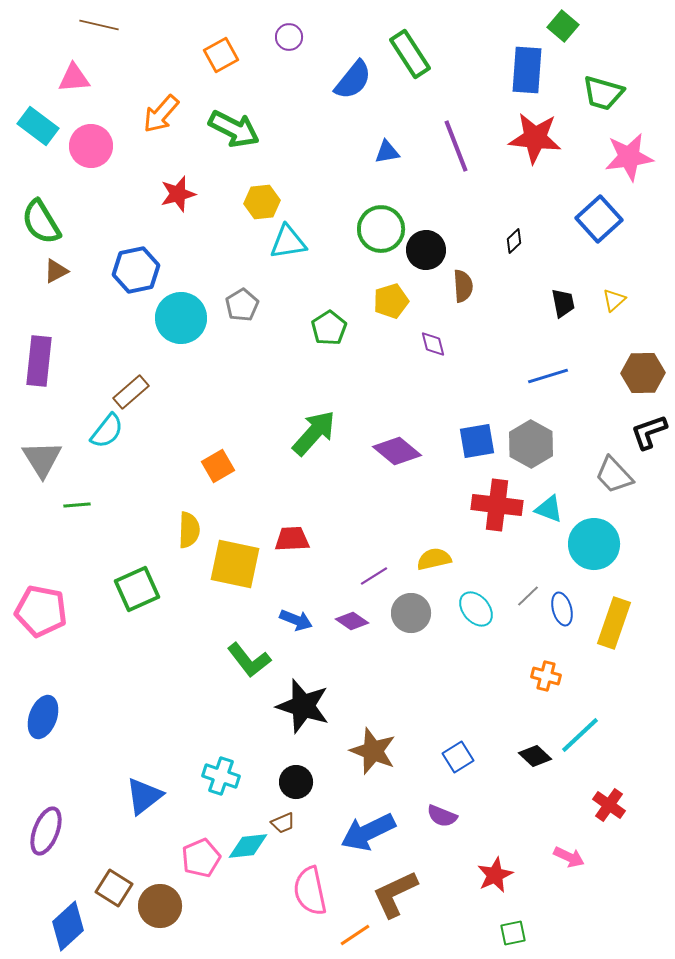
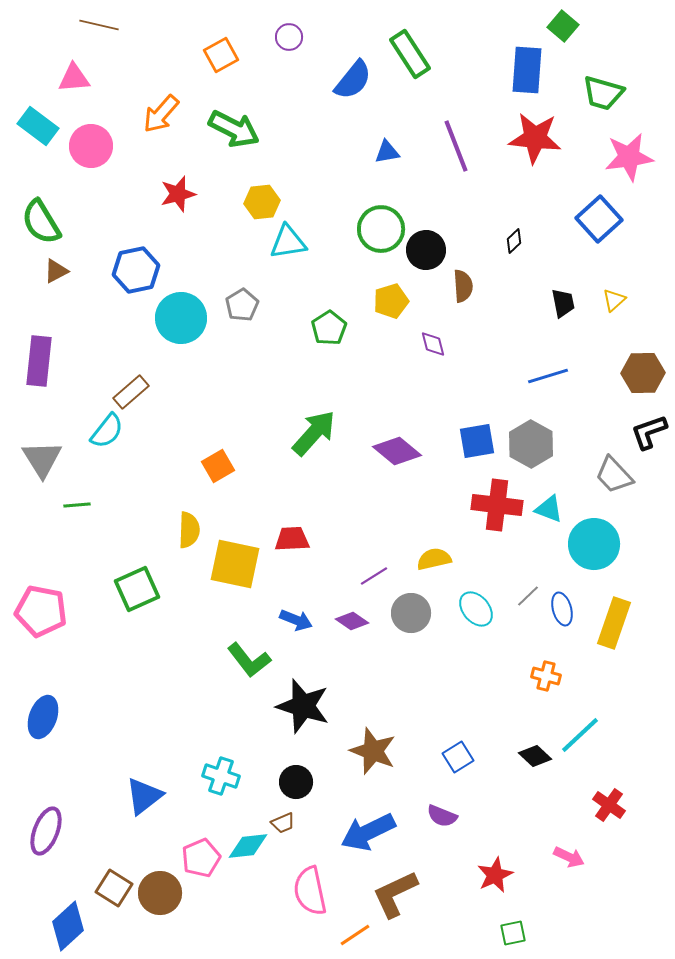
brown circle at (160, 906): moved 13 px up
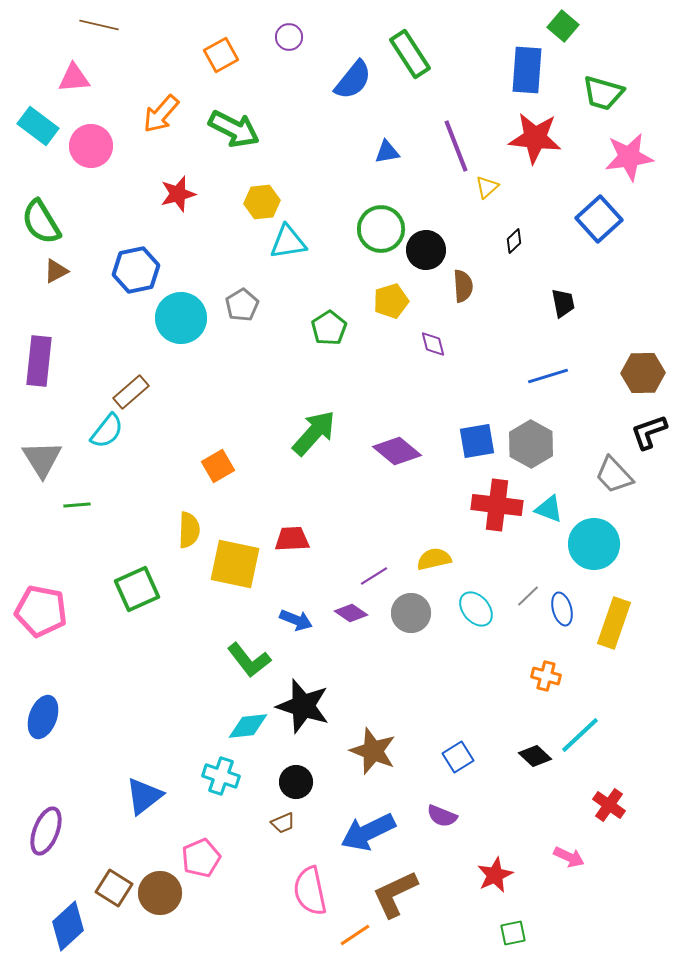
yellow triangle at (614, 300): moved 127 px left, 113 px up
purple diamond at (352, 621): moved 1 px left, 8 px up
cyan diamond at (248, 846): moved 120 px up
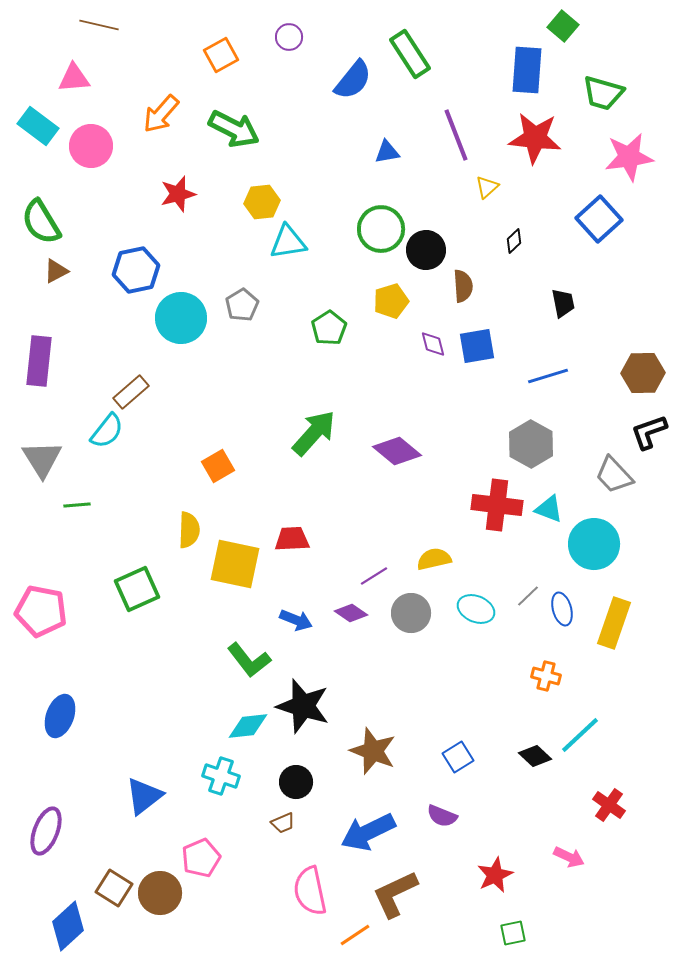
purple line at (456, 146): moved 11 px up
blue square at (477, 441): moved 95 px up
cyan ellipse at (476, 609): rotated 27 degrees counterclockwise
blue ellipse at (43, 717): moved 17 px right, 1 px up
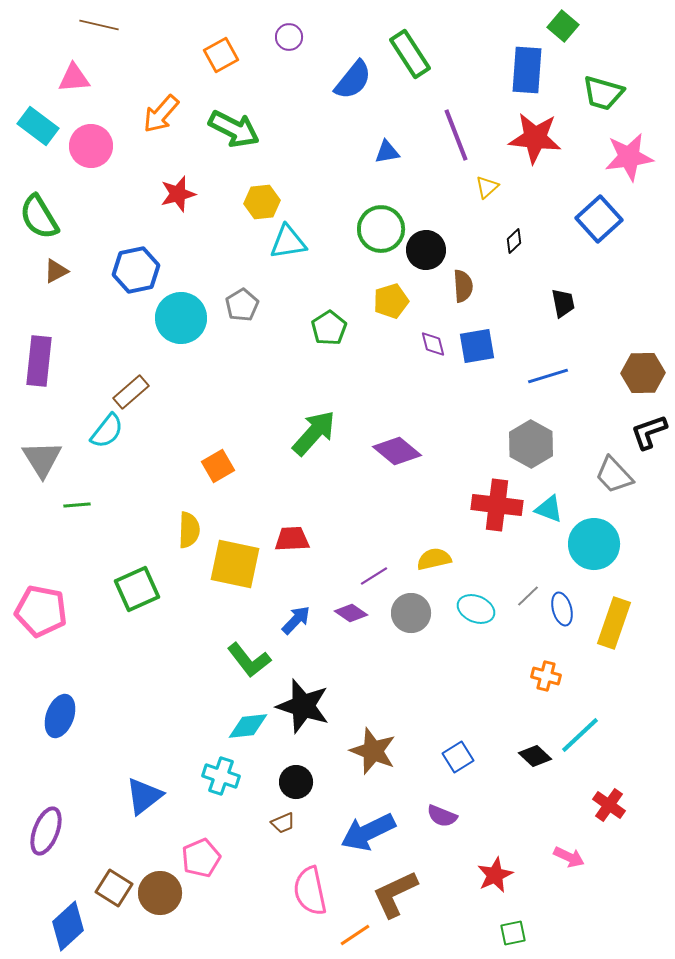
green semicircle at (41, 222): moved 2 px left, 5 px up
blue arrow at (296, 620): rotated 68 degrees counterclockwise
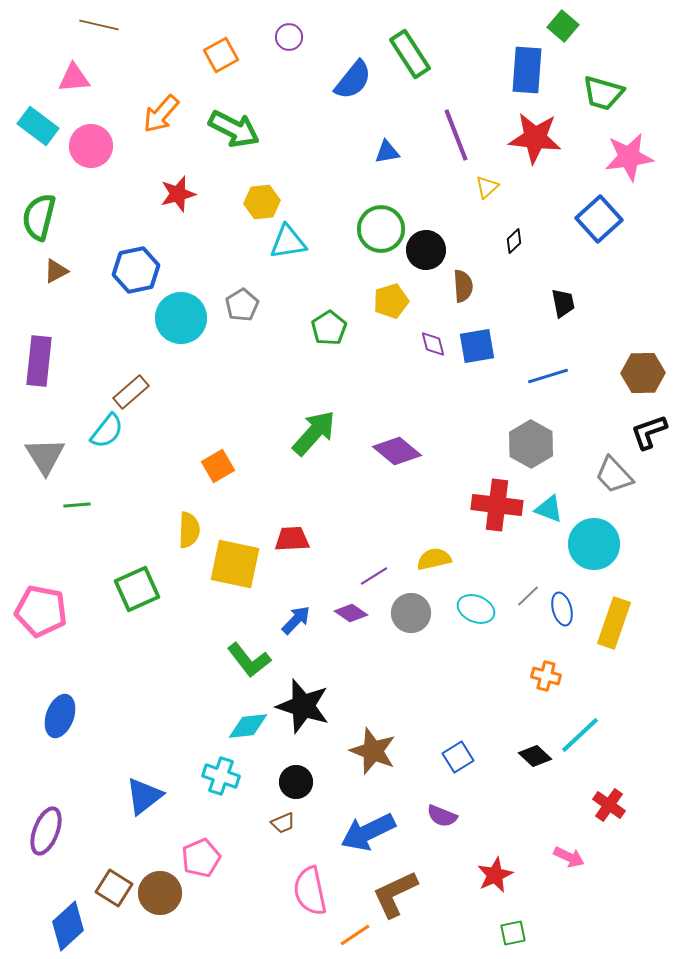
green semicircle at (39, 217): rotated 45 degrees clockwise
gray triangle at (42, 459): moved 3 px right, 3 px up
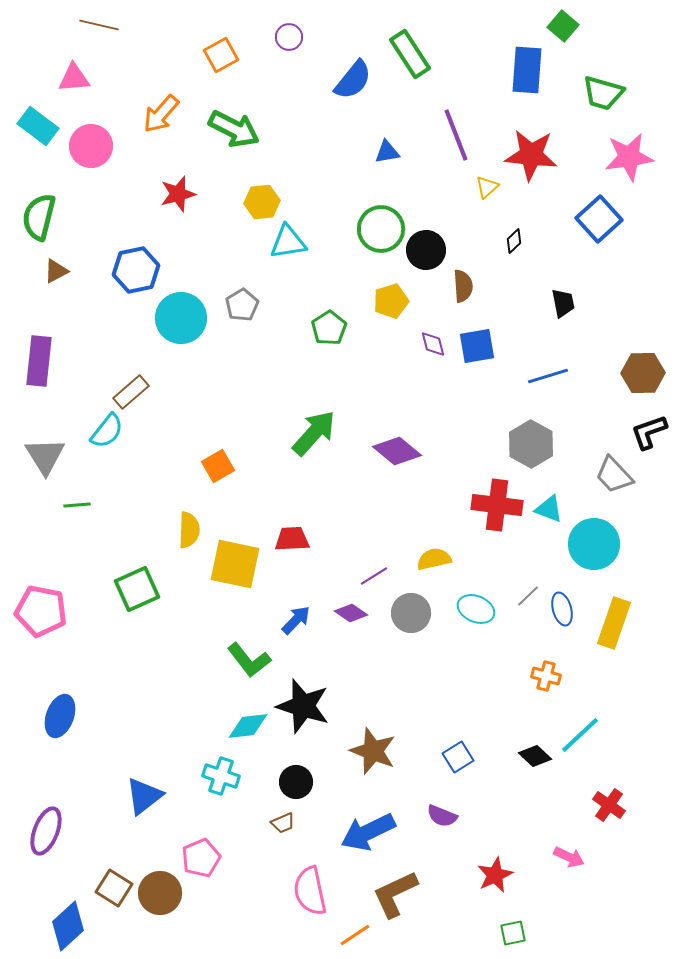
red star at (535, 138): moved 4 px left, 17 px down
